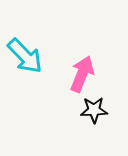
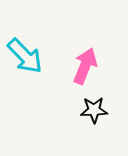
pink arrow: moved 3 px right, 8 px up
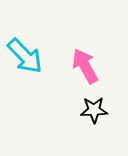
pink arrow: rotated 51 degrees counterclockwise
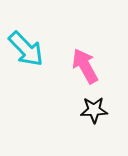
cyan arrow: moved 1 px right, 7 px up
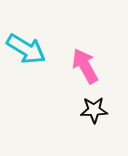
cyan arrow: rotated 15 degrees counterclockwise
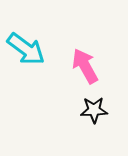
cyan arrow: rotated 6 degrees clockwise
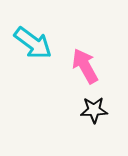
cyan arrow: moved 7 px right, 6 px up
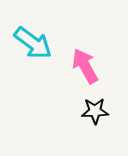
black star: moved 1 px right, 1 px down
